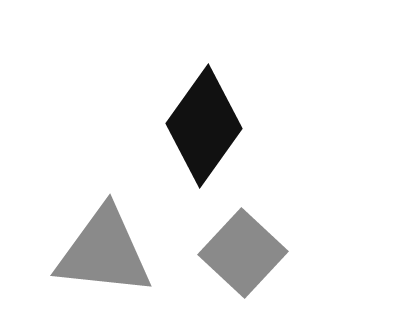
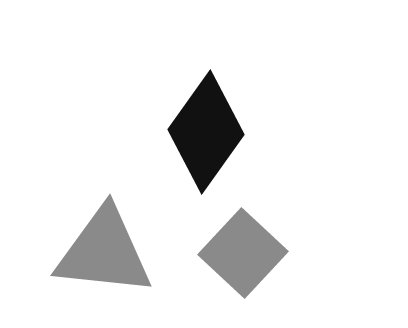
black diamond: moved 2 px right, 6 px down
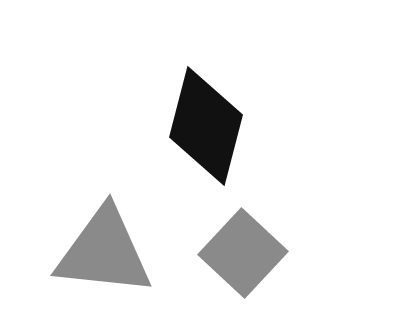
black diamond: moved 6 px up; rotated 21 degrees counterclockwise
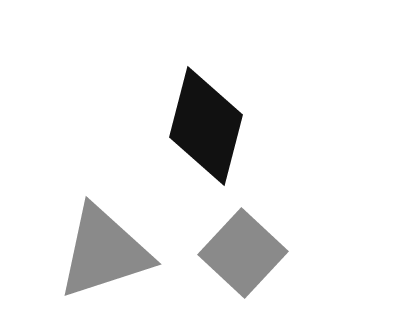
gray triangle: rotated 24 degrees counterclockwise
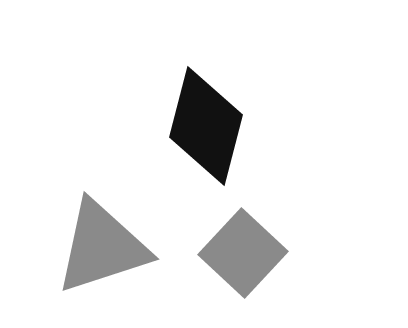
gray triangle: moved 2 px left, 5 px up
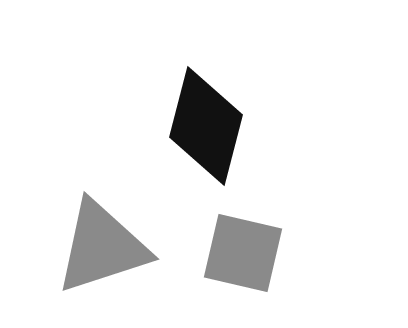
gray square: rotated 30 degrees counterclockwise
